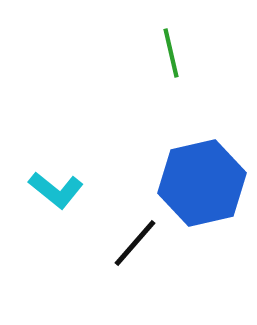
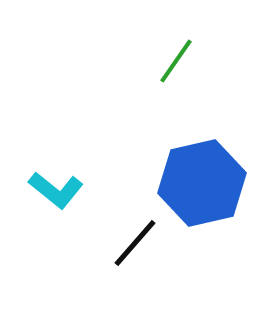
green line: moved 5 px right, 8 px down; rotated 48 degrees clockwise
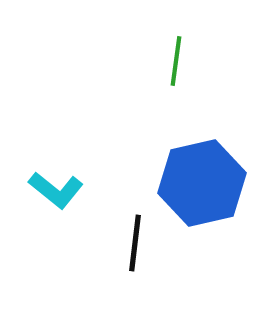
green line: rotated 27 degrees counterclockwise
black line: rotated 34 degrees counterclockwise
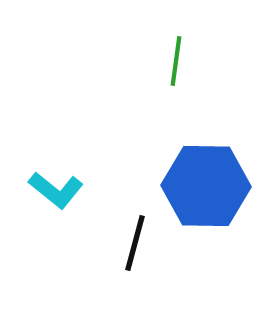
blue hexagon: moved 4 px right, 3 px down; rotated 14 degrees clockwise
black line: rotated 8 degrees clockwise
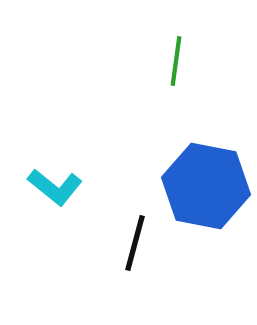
blue hexagon: rotated 10 degrees clockwise
cyan L-shape: moved 1 px left, 3 px up
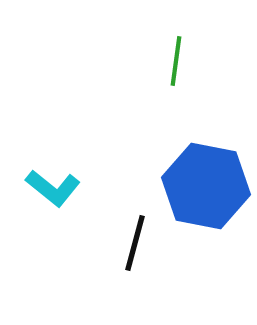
cyan L-shape: moved 2 px left, 1 px down
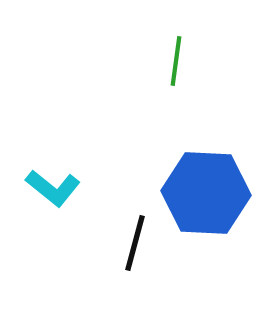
blue hexagon: moved 7 px down; rotated 8 degrees counterclockwise
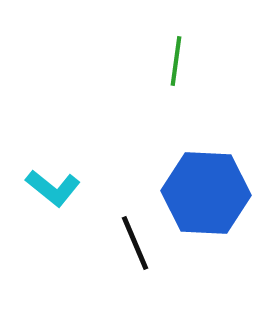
black line: rotated 38 degrees counterclockwise
